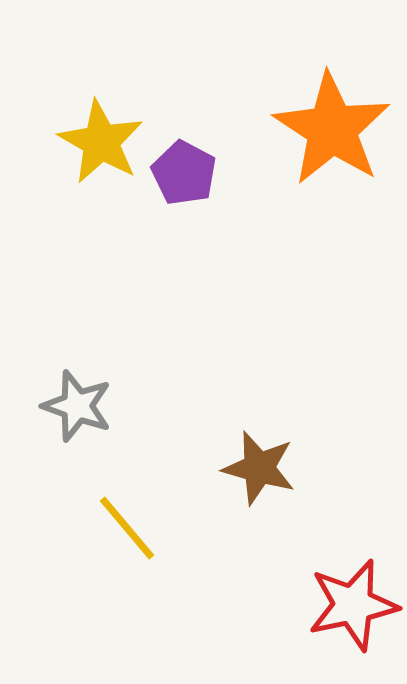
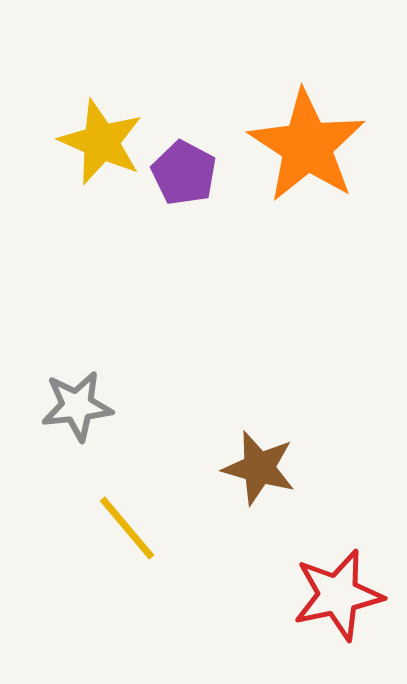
orange star: moved 25 px left, 17 px down
yellow star: rotated 6 degrees counterclockwise
gray star: rotated 26 degrees counterclockwise
red star: moved 15 px left, 10 px up
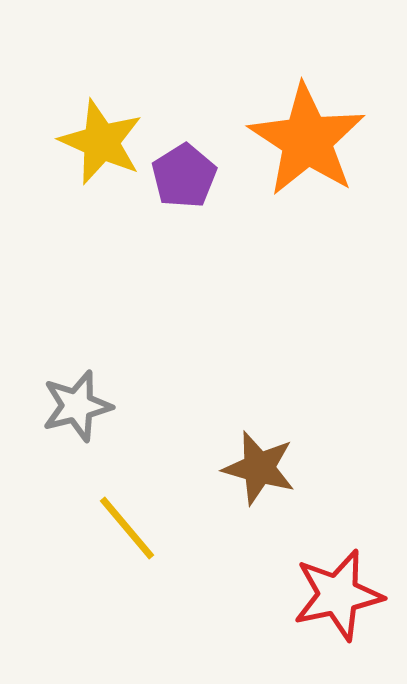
orange star: moved 6 px up
purple pentagon: moved 3 px down; rotated 12 degrees clockwise
gray star: rotated 8 degrees counterclockwise
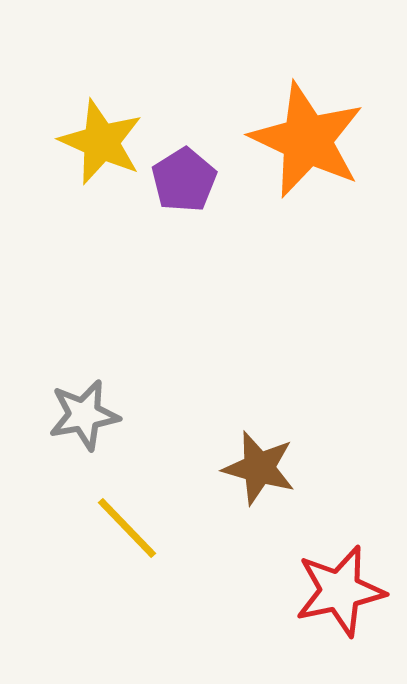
orange star: rotated 8 degrees counterclockwise
purple pentagon: moved 4 px down
gray star: moved 7 px right, 9 px down; rotated 4 degrees clockwise
yellow line: rotated 4 degrees counterclockwise
red star: moved 2 px right, 4 px up
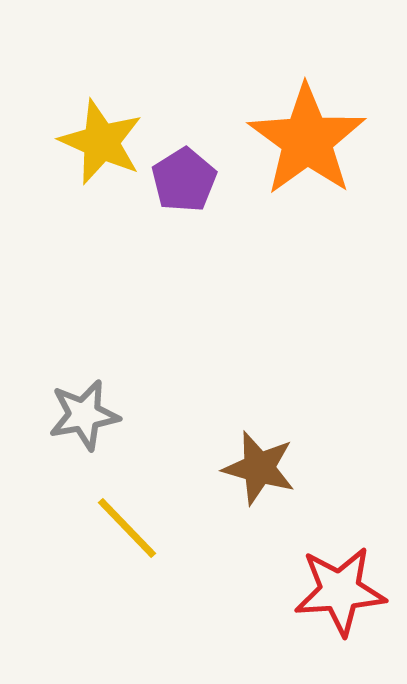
orange star: rotated 11 degrees clockwise
red star: rotated 8 degrees clockwise
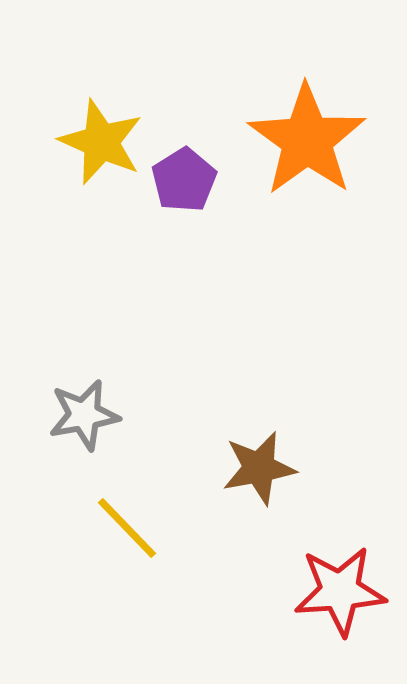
brown star: rotated 26 degrees counterclockwise
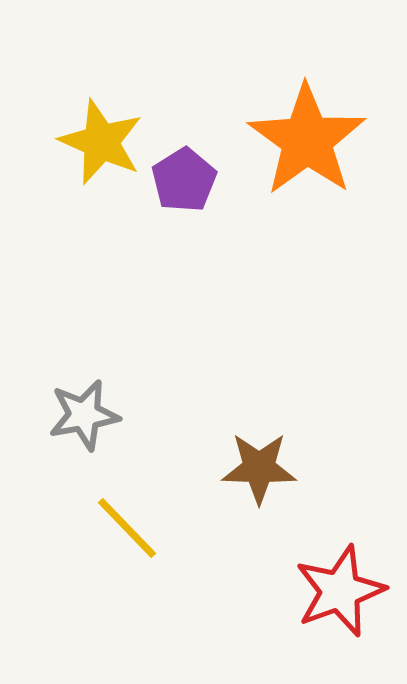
brown star: rotated 12 degrees clockwise
red star: rotated 16 degrees counterclockwise
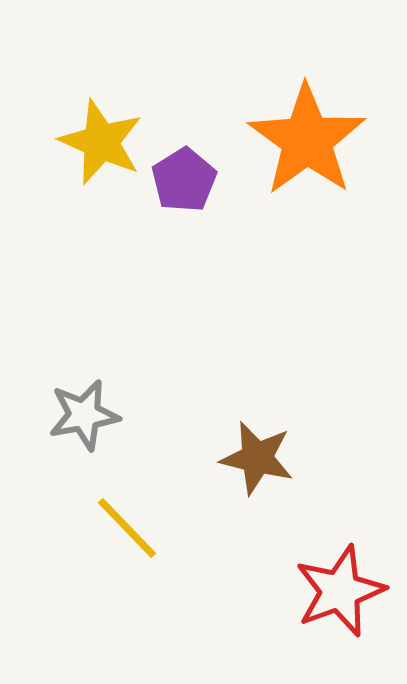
brown star: moved 2 px left, 10 px up; rotated 12 degrees clockwise
